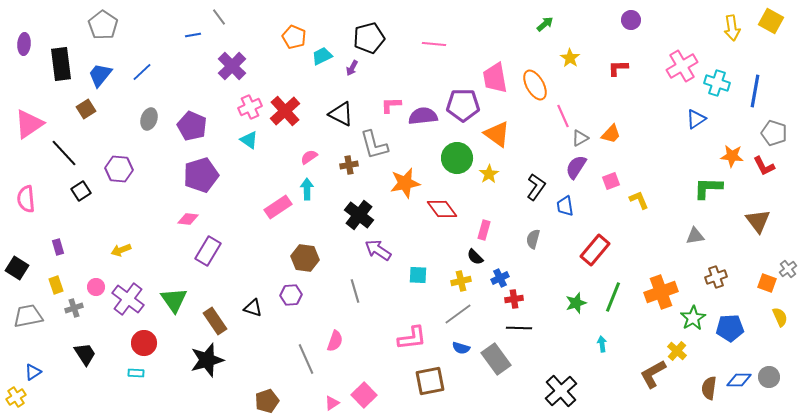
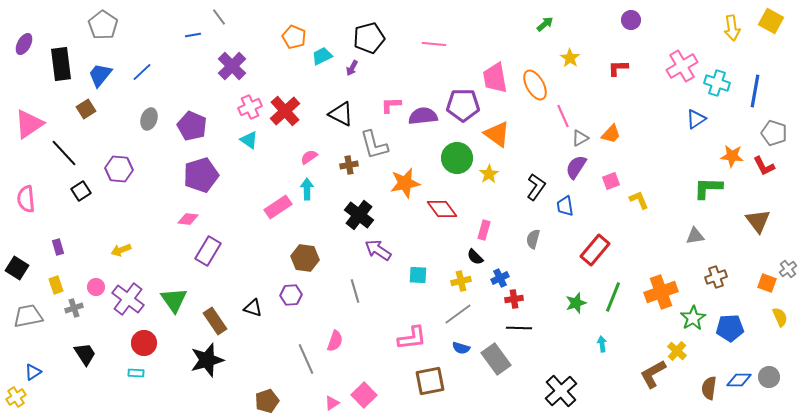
purple ellipse at (24, 44): rotated 25 degrees clockwise
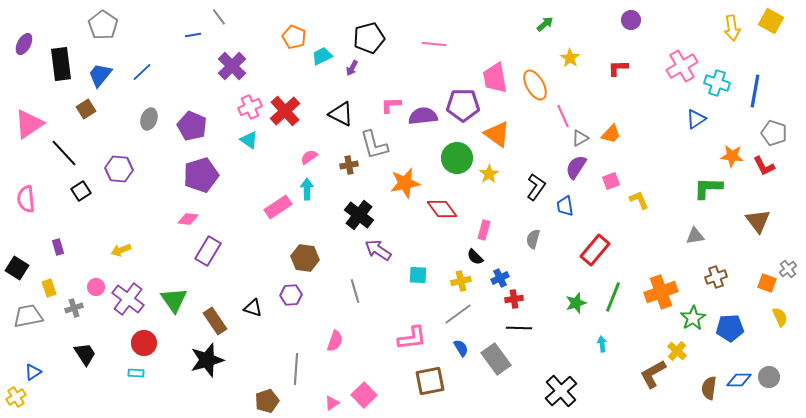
yellow rectangle at (56, 285): moved 7 px left, 3 px down
blue semicircle at (461, 348): rotated 138 degrees counterclockwise
gray line at (306, 359): moved 10 px left, 10 px down; rotated 28 degrees clockwise
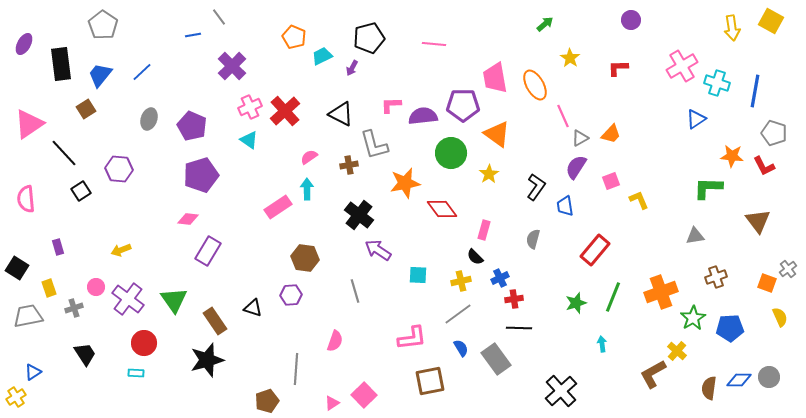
green circle at (457, 158): moved 6 px left, 5 px up
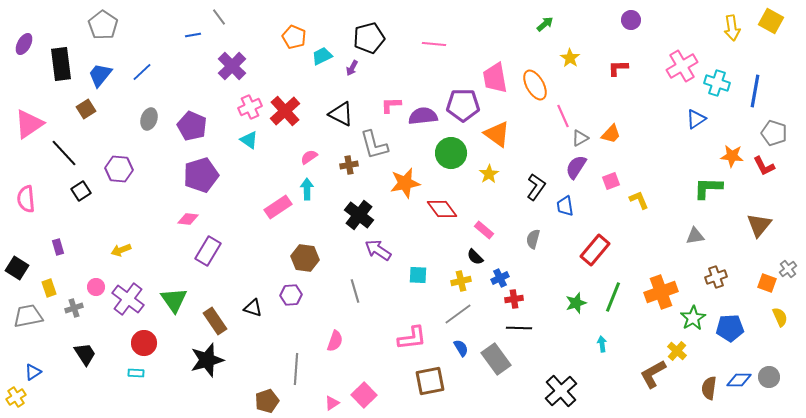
brown triangle at (758, 221): moved 1 px right, 4 px down; rotated 16 degrees clockwise
pink rectangle at (484, 230): rotated 66 degrees counterclockwise
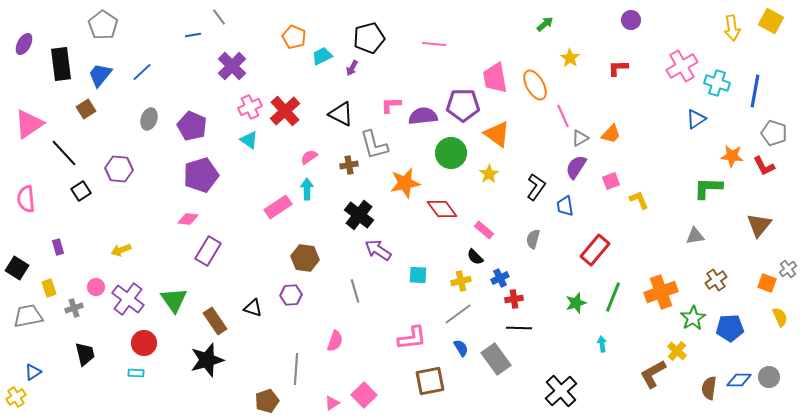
brown cross at (716, 277): moved 3 px down; rotated 15 degrees counterclockwise
black trapezoid at (85, 354): rotated 20 degrees clockwise
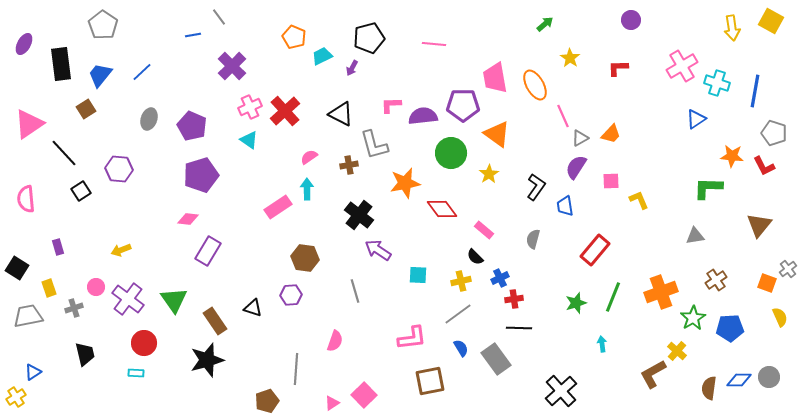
pink square at (611, 181): rotated 18 degrees clockwise
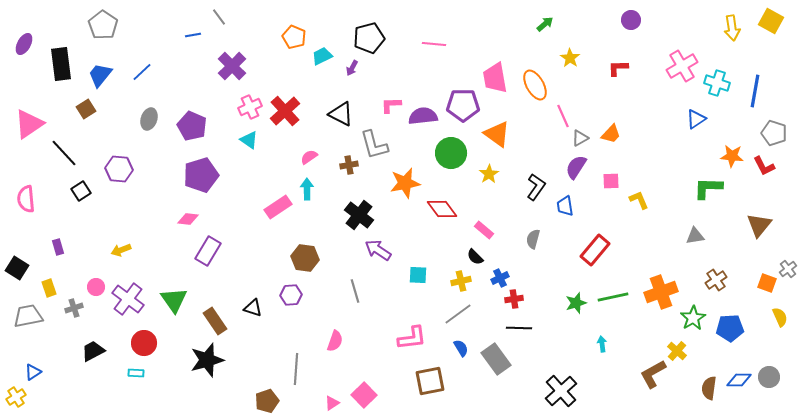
green line at (613, 297): rotated 56 degrees clockwise
black trapezoid at (85, 354): moved 8 px right, 3 px up; rotated 105 degrees counterclockwise
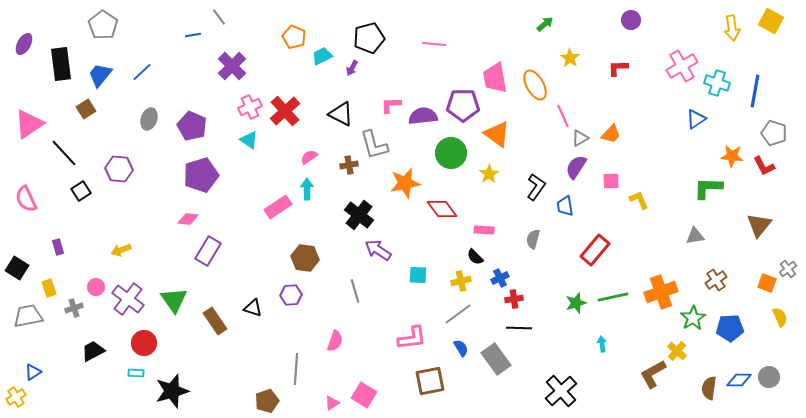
pink semicircle at (26, 199): rotated 20 degrees counterclockwise
pink rectangle at (484, 230): rotated 36 degrees counterclockwise
black star at (207, 360): moved 35 px left, 31 px down
pink square at (364, 395): rotated 15 degrees counterclockwise
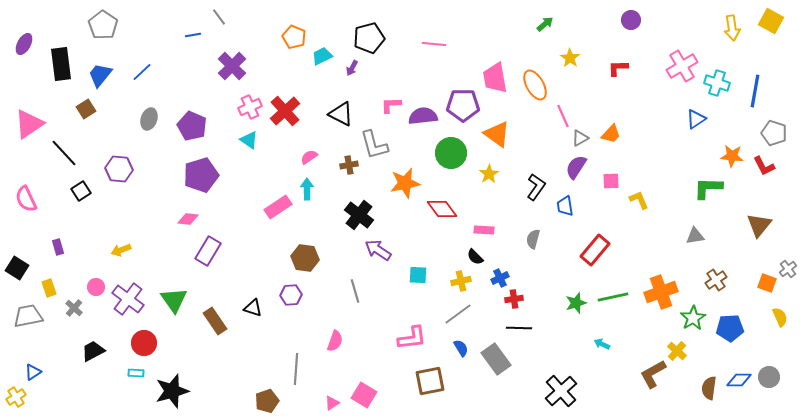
gray cross at (74, 308): rotated 30 degrees counterclockwise
cyan arrow at (602, 344): rotated 56 degrees counterclockwise
